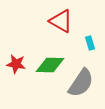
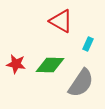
cyan rectangle: moved 2 px left, 1 px down; rotated 40 degrees clockwise
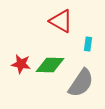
cyan rectangle: rotated 16 degrees counterclockwise
red star: moved 5 px right
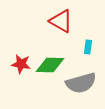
cyan rectangle: moved 3 px down
gray semicircle: rotated 40 degrees clockwise
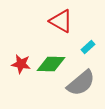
cyan rectangle: rotated 40 degrees clockwise
green diamond: moved 1 px right, 1 px up
gray semicircle: rotated 24 degrees counterclockwise
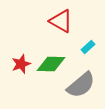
red star: rotated 30 degrees counterclockwise
gray semicircle: moved 2 px down
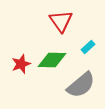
red triangle: rotated 25 degrees clockwise
green diamond: moved 1 px right, 4 px up
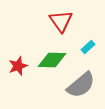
red star: moved 3 px left, 2 px down
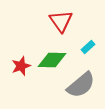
red star: moved 3 px right
